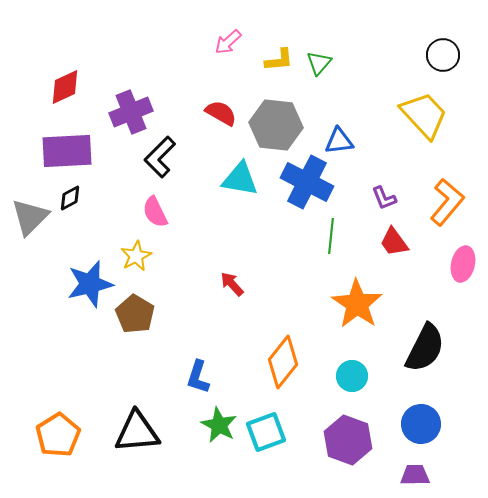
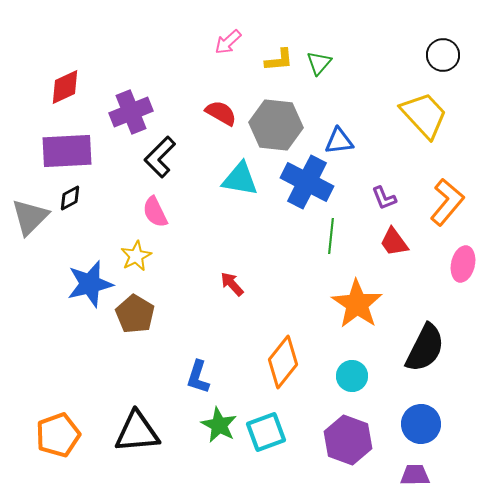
orange pentagon: rotated 12 degrees clockwise
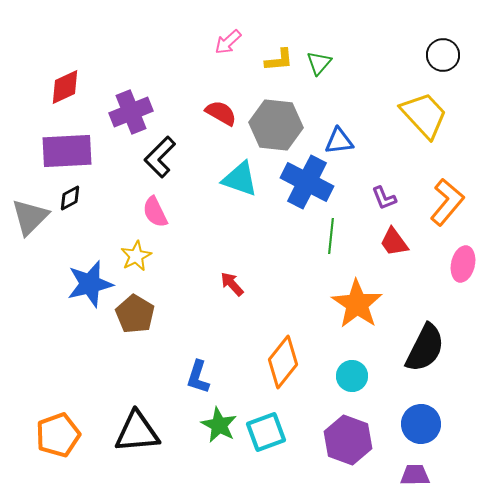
cyan triangle: rotated 9 degrees clockwise
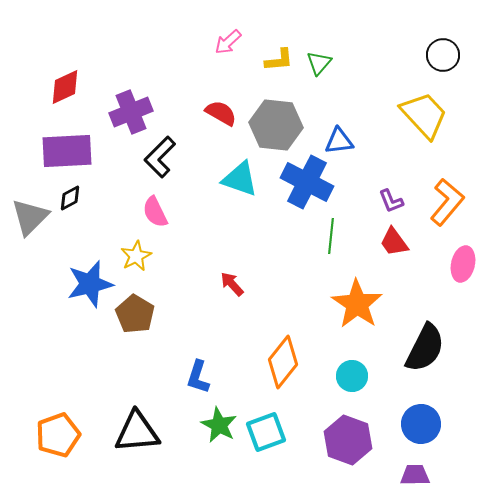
purple L-shape: moved 7 px right, 3 px down
